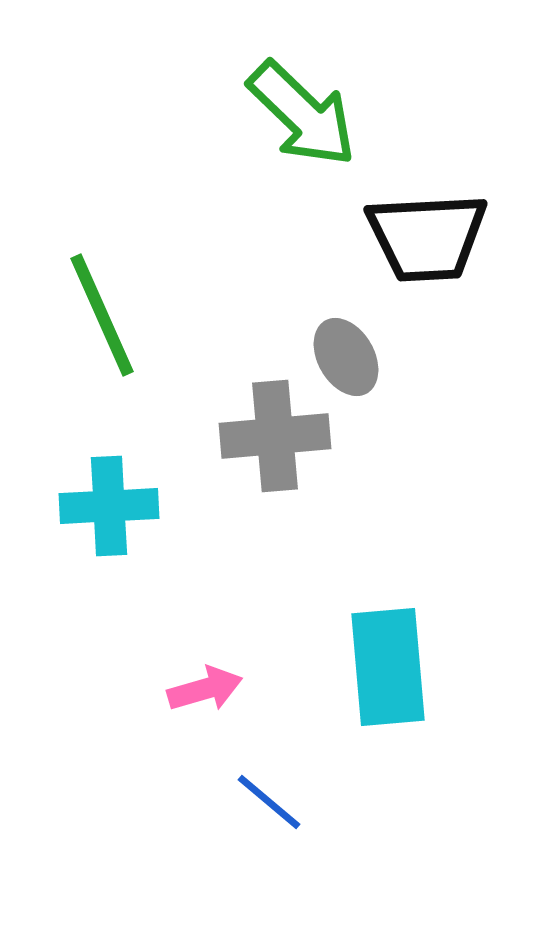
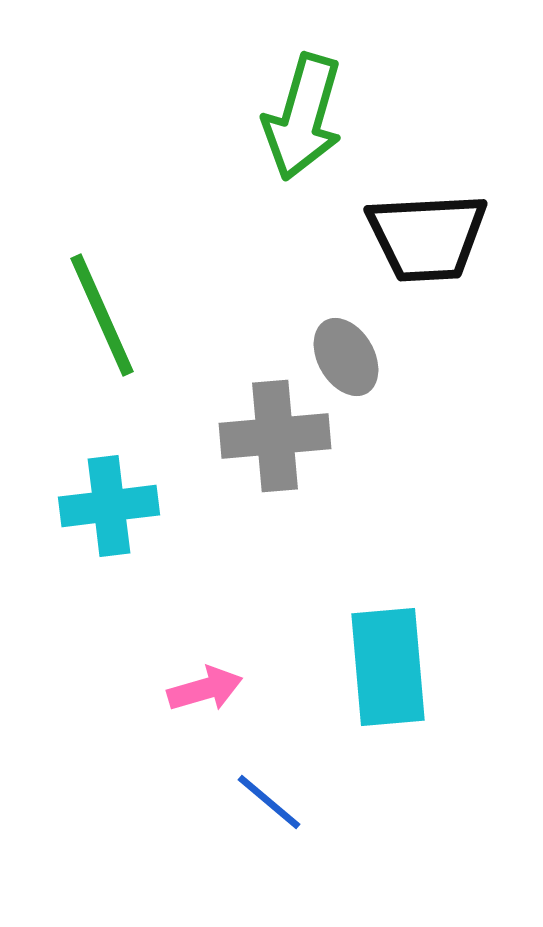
green arrow: moved 1 px right, 3 px down; rotated 62 degrees clockwise
cyan cross: rotated 4 degrees counterclockwise
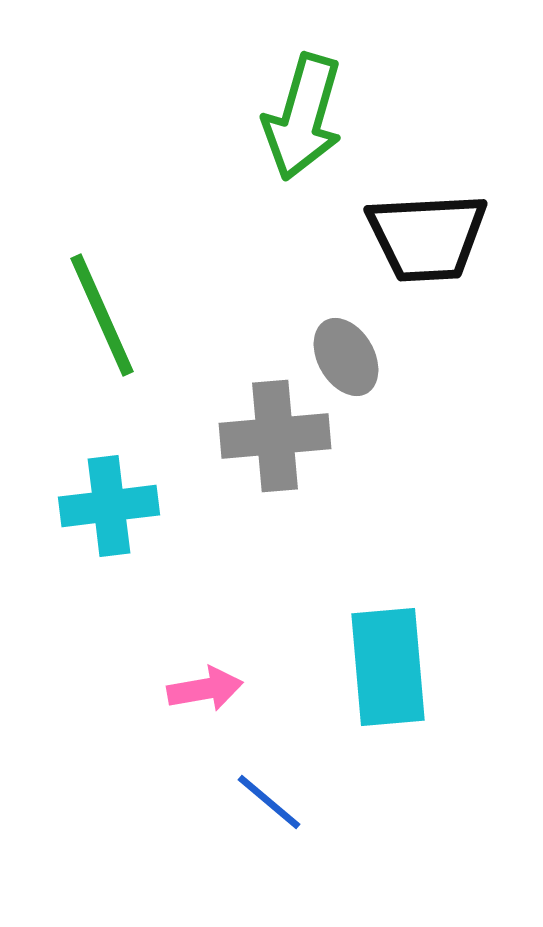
pink arrow: rotated 6 degrees clockwise
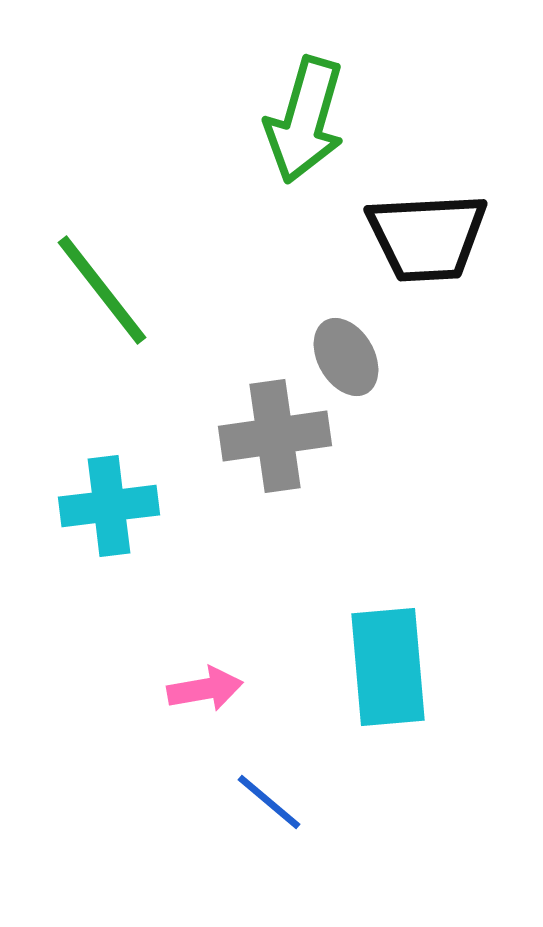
green arrow: moved 2 px right, 3 px down
green line: moved 25 px up; rotated 14 degrees counterclockwise
gray cross: rotated 3 degrees counterclockwise
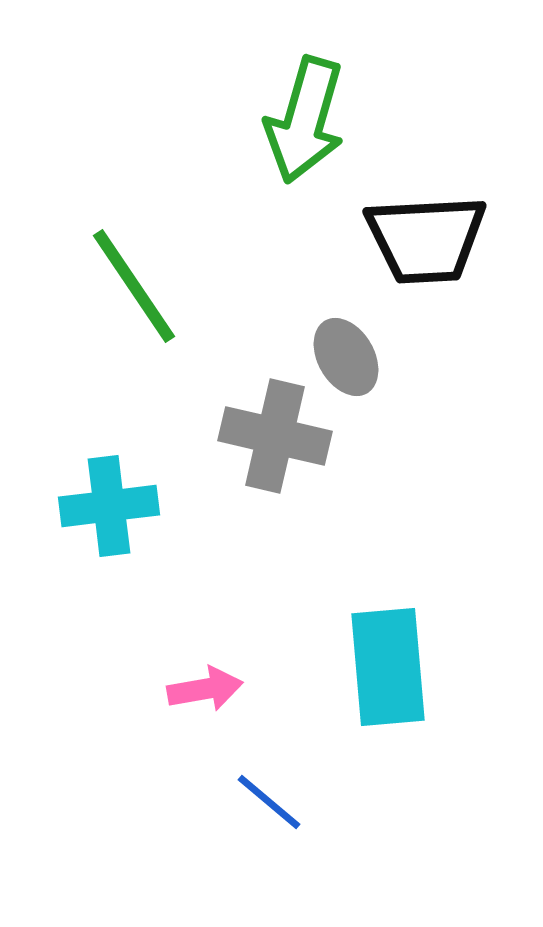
black trapezoid: moved 1 px left, 2 px down
green line: moved 32 px right, 4 px up; rotated 4 degrees clockwise
gray cross: rotated 21 degrees clockwise
